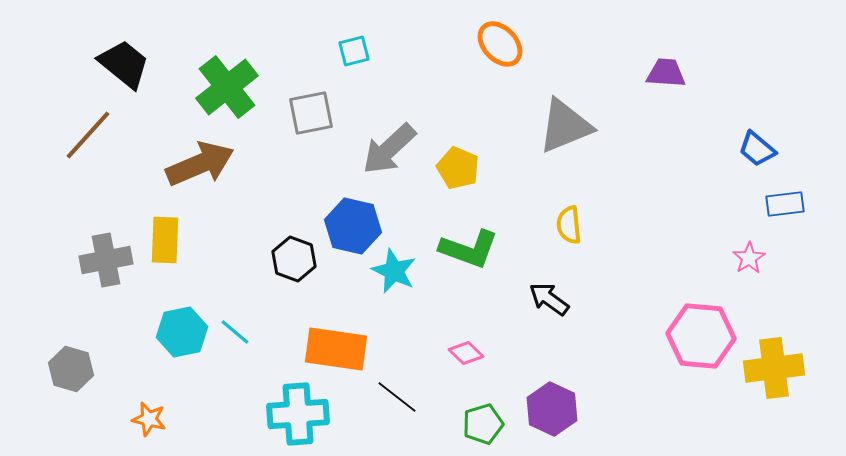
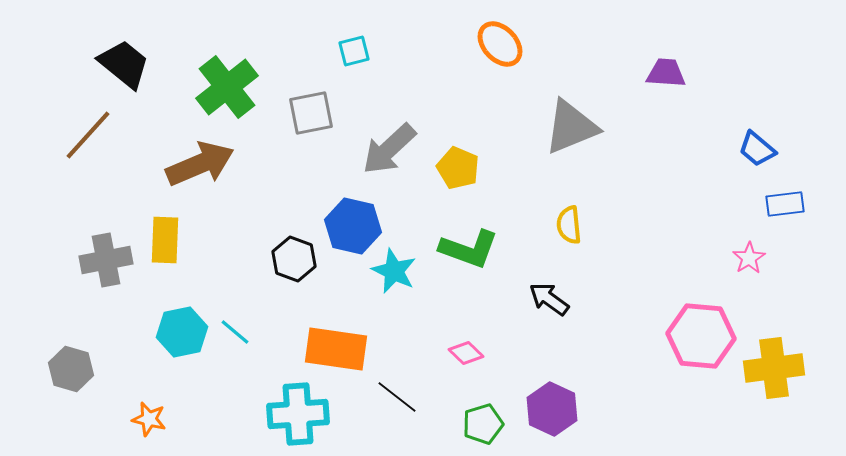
gray triangle: moved 6 px right, 1 px down
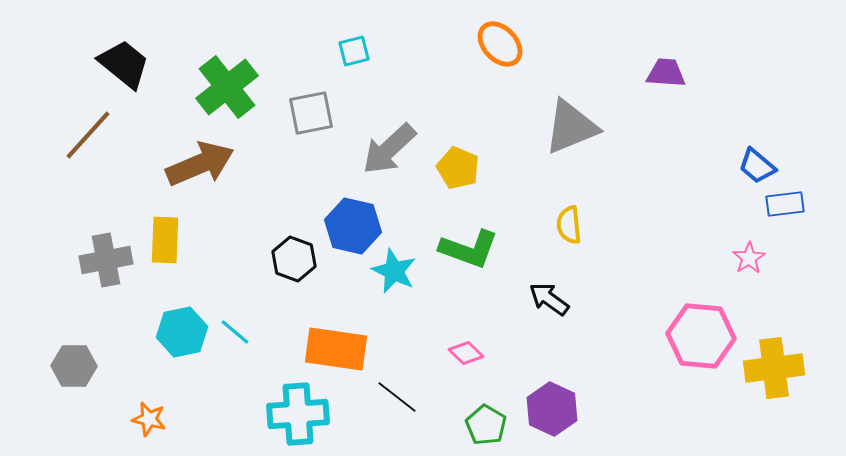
blue trapezoid: moved 17 px down
gray hexagon: moved 3 px right, 3 px up; rotated 15 degrees counterclockwise
green pentagon: moved 3 px right, 1 px down; rotated 24 degrees counterclockwise
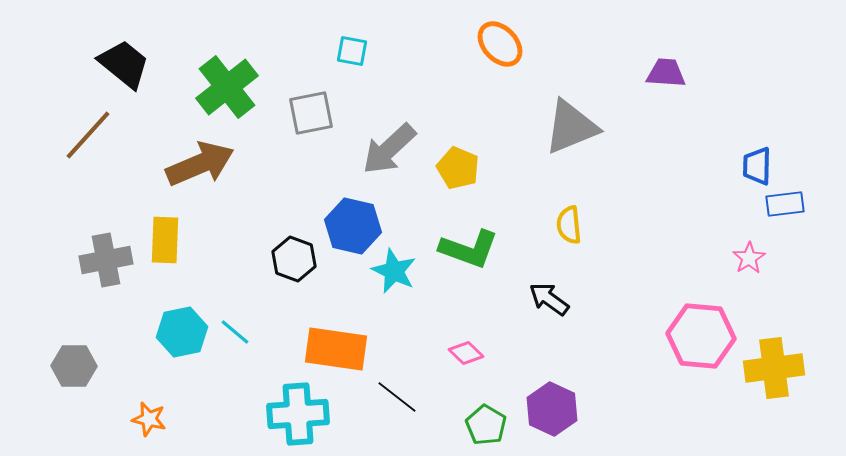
cyan square: moved 2 px left; rotated 24 degrees clockwise
blue trapezoid: rotated 51 degrees clockwise
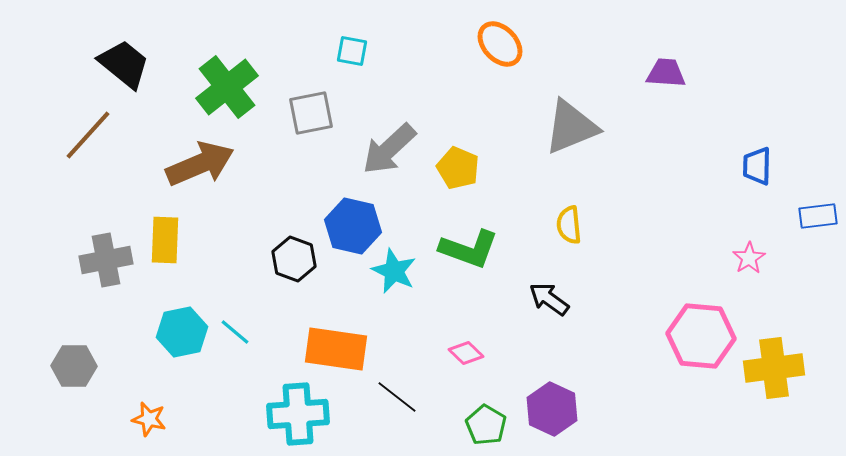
blue rectangle: moved 33 px right, 12 px down
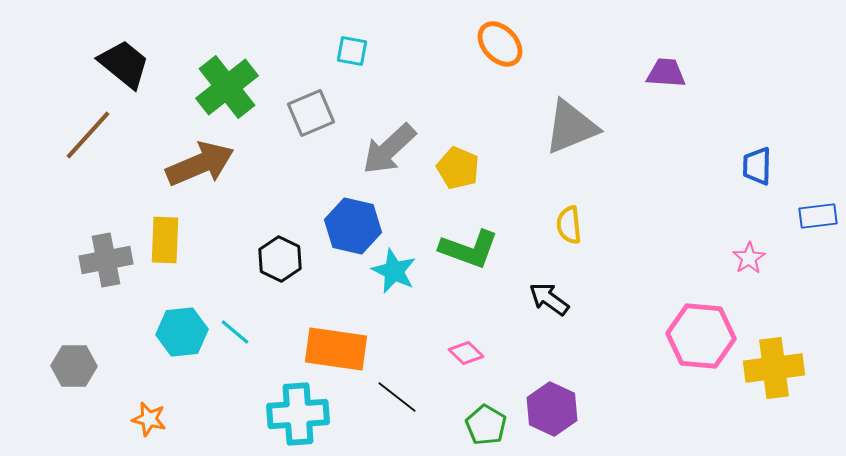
gray square: rotated 12 degrees counterclockwise
black hexagon: moved 14 px left; rotated 6 degrees clockwise
cyan hexagon: rotated 6 degrees clockwise
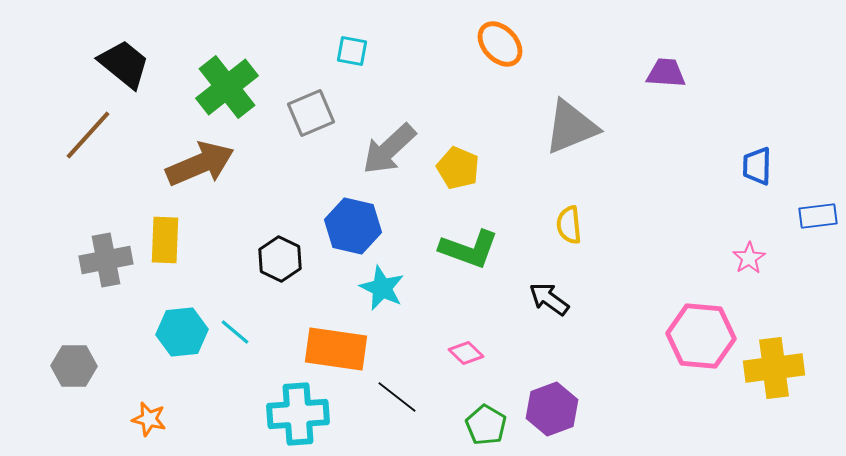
cyan star: moved 12 px left, 17 px down
purple hexagon: rotated 15 degrees clockwise
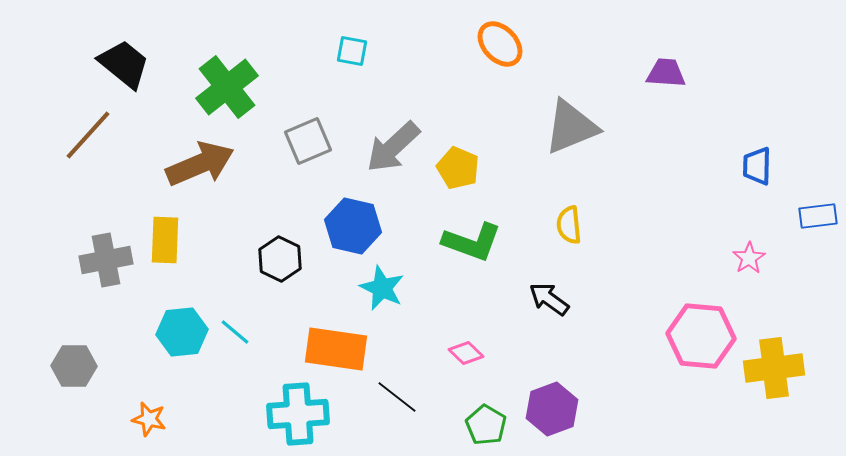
gray square: moved 3 px left, 28 px down
gray arrow: moved 4 px right, 2 px up
green L-shape: moved 3 px right, 7 px up
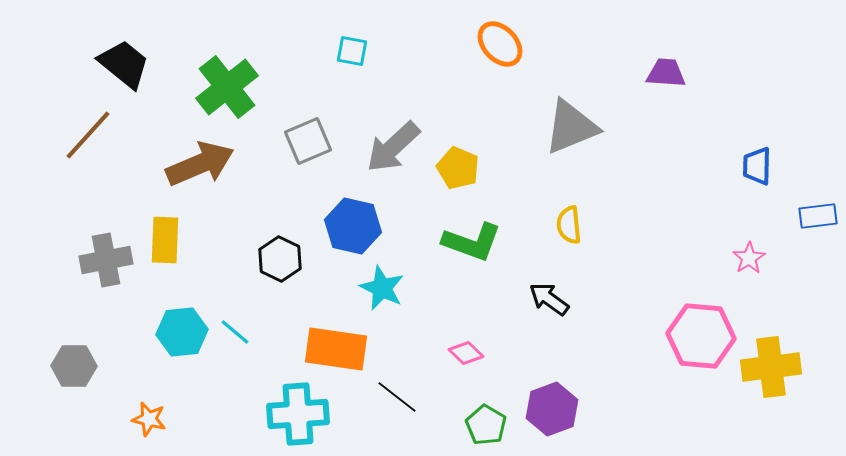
yellow cross: moved 3 px left, 1 px up
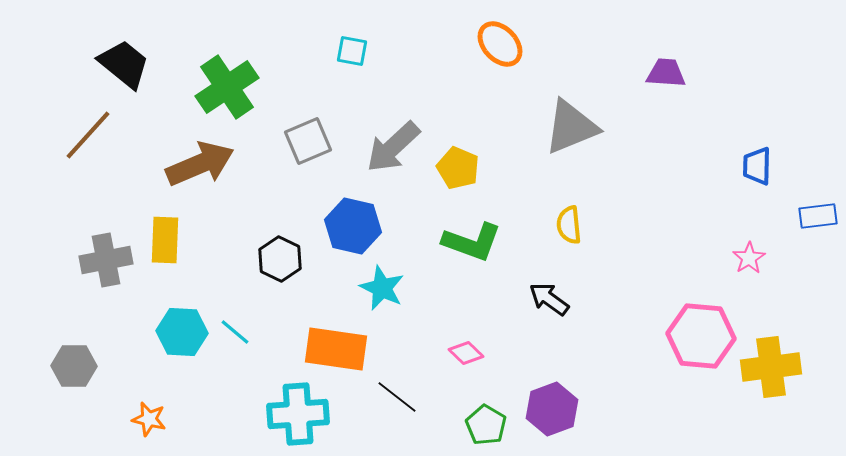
green cross: rotated 4 degrees clockwise
cyan hexagon: rotated 9 degrees clockwise
